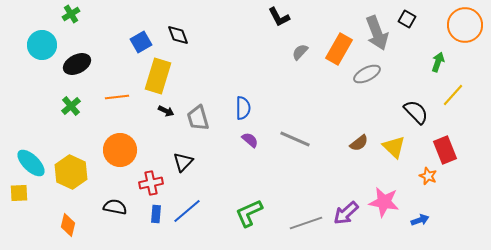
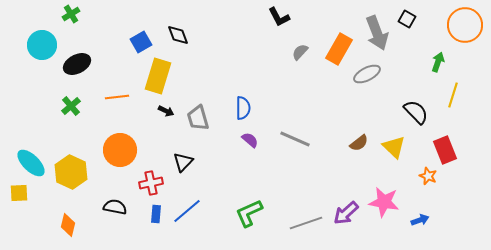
yellow line at (453, 95): rotated 25 degrees counterclockwise
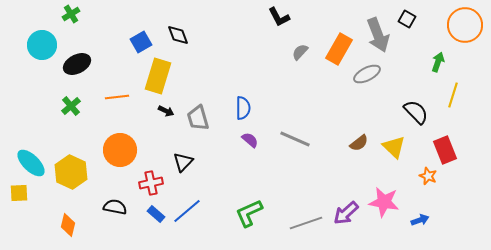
gray arrow at (377, 33): moved 1 px right, 2 px down
blue rectangle at (156, 214): rotated 54 degrees counterclockwise
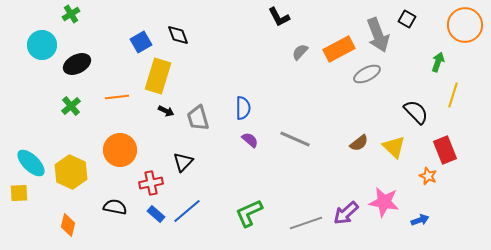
orange rectangle at (339, 49): rotated 32 degrees clockwise
